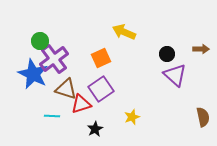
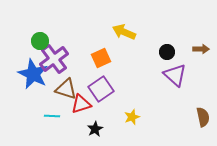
black circle: moved 2 px up
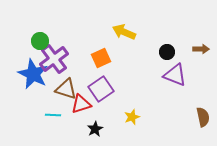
purple triangle: rotated 20 degrees counterclockwise
cyan line: moved 1 px right, 1 px up
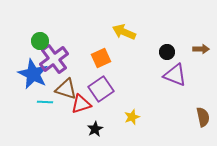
cyan line: moved 8 px left, 13 px up
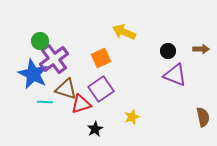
black circle: moved 1 px right, 1 px up
